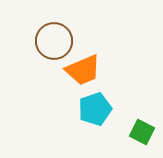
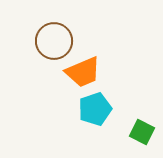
orange trapezoid: moved 2 px down
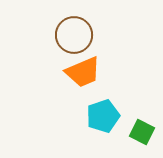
brown circle: moved 20 px right, 6 px up
cyan pentagon: moved 8 px right, 7 px down
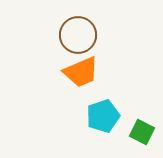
brown circle: moved 4 px right
orange trapezoid: moved 2 px left
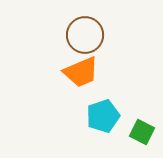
brown circle: moved 7 px right
